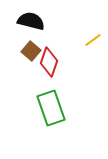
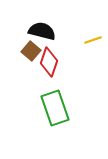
black semicircle: moved 11 px right, 10 px down
yellow line: rotated 18 degrees clockwise
green rectangle: moved 4 px right
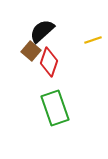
black semicircle: rotated 56 degrees counterclockwise
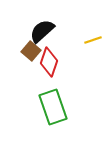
green rectangle: moved 2 px left, 1 px up
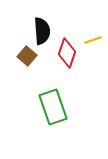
black semicircle: rotated 128 degrees clockwise
brown square: moved 4 px left, 5 px down
red diamond: moved 18 px right, 9 px up
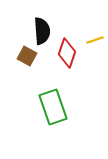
yellow line: moved 2 px right
brown square: rotated 12 degrees counterclockwise
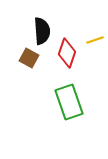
brown square: moved 2 px right, 2 px down
green rectangle: moved 16 px right, 5 px up
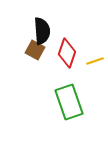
yellow line: moved 21 px down
brown square: moved 6 px right, 8 px up
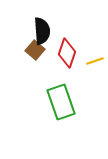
brown square: rotated 12 degrees clockwise
green rectangle: moved 8 px left
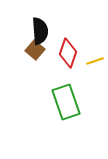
black semicircle: moved 2 px left
red diamond: moved 1 px right
green rectangle: moved 5 px right
